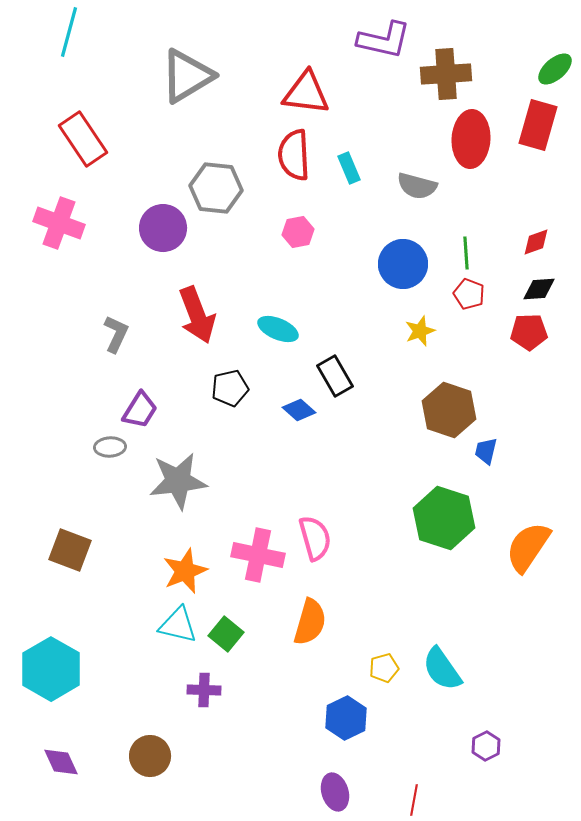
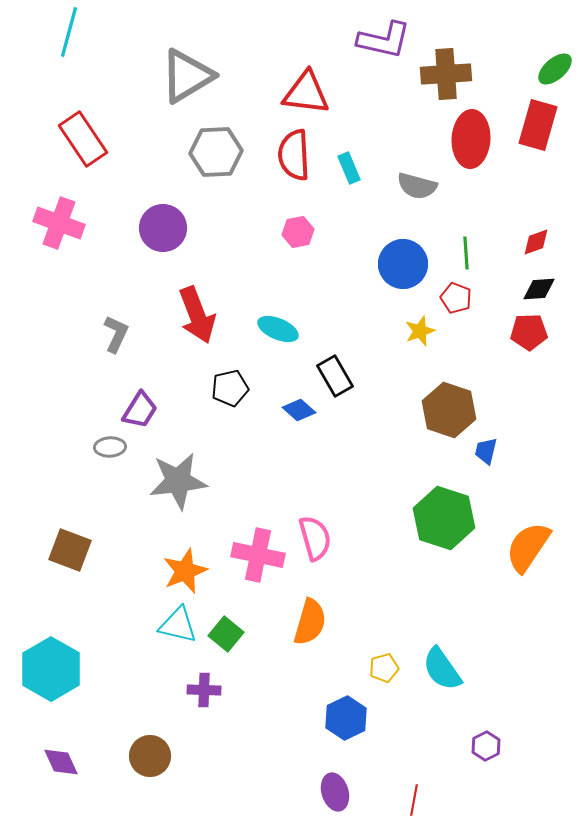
gray hexagon at (216, 188): moved 36 px up; rotated 9 degrees counterclockwise
red pentagon at (469, 294): moved 13 px left, 4 px down
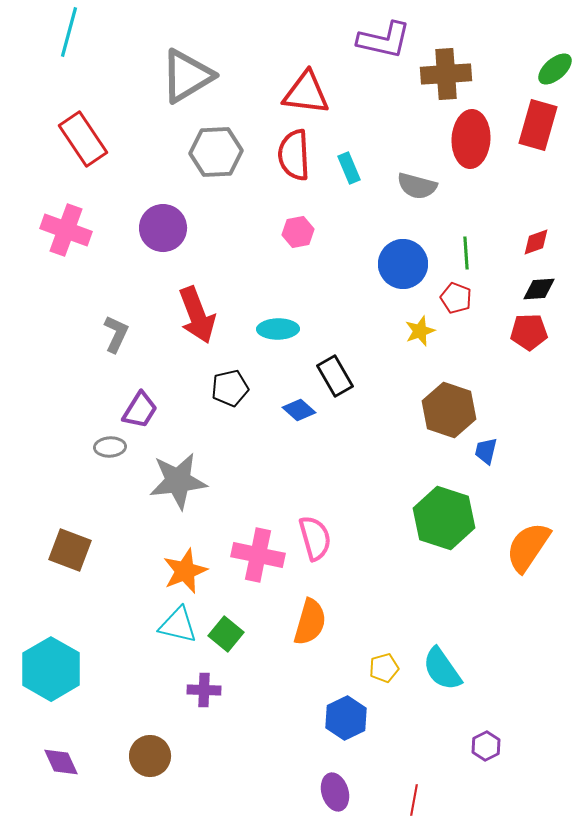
pink cross at (59, 223): moved 7 px right, 7 px down
cyan ellipse at (278, 329): rotated 24 degrees counterclockwise
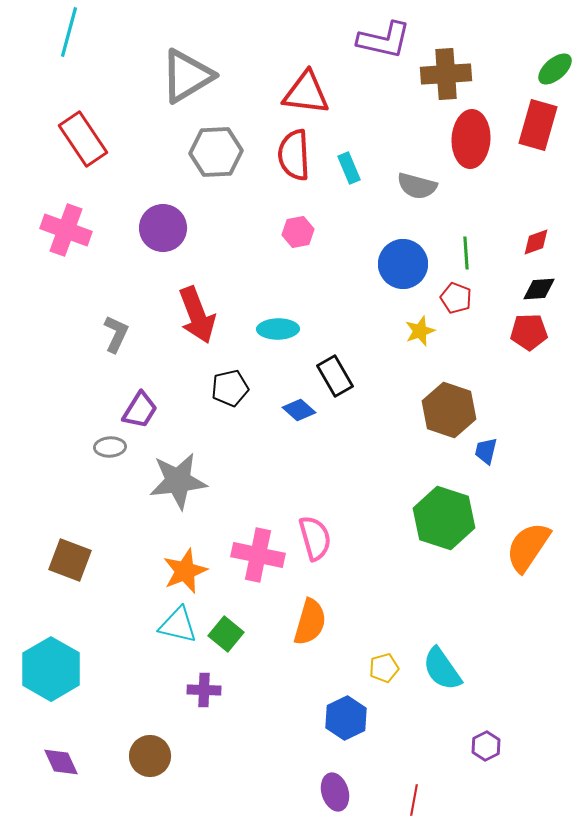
brown square at (70, 550): moved 10 px down
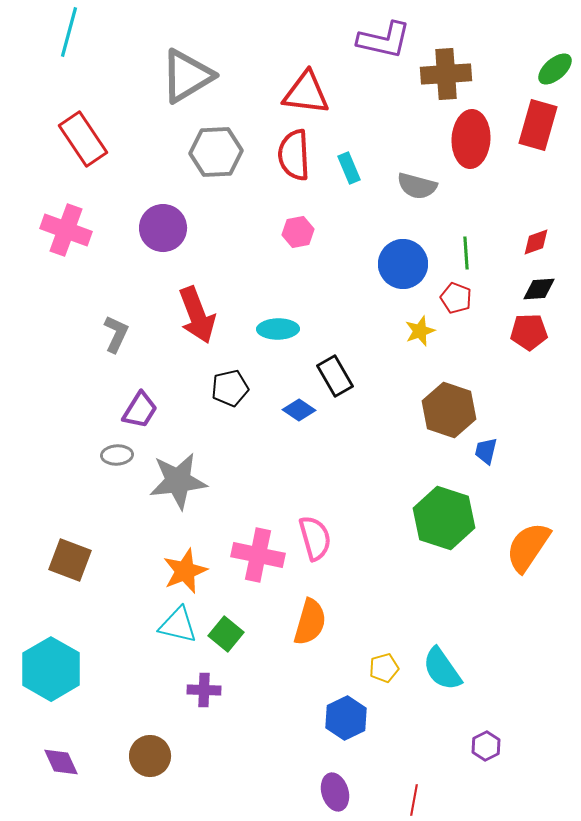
blue diamond at (299, 410): rotated 8 degrees counterclockwise
gray ellipse at (110, 447): moved 7 px right, 8 px down
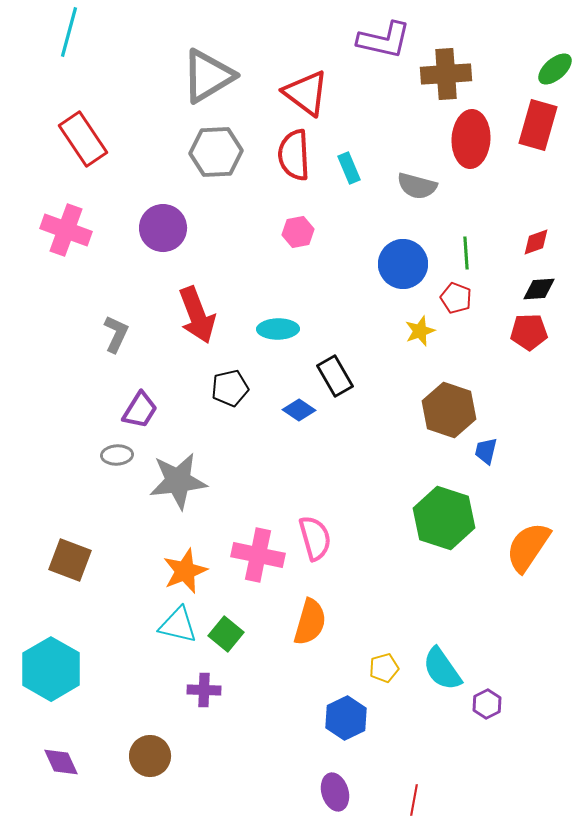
gray triangle at (187, 76): moved 21 px right
red triangle at (306, 93): rotated 30 degrees clockwise
purple hexagon at (486, 746): moved 1 px right, 42 px up
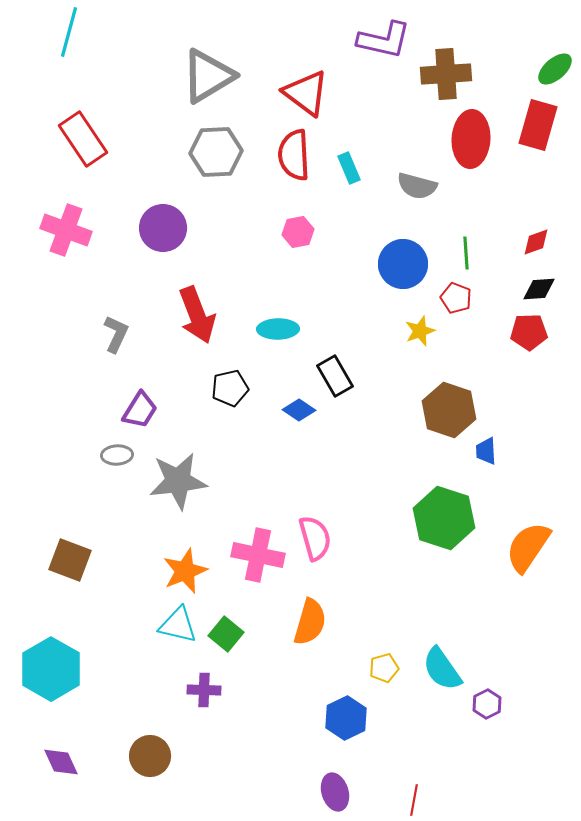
blue trapezoid at (486, 451): rotated 16 degrees counterclockwise
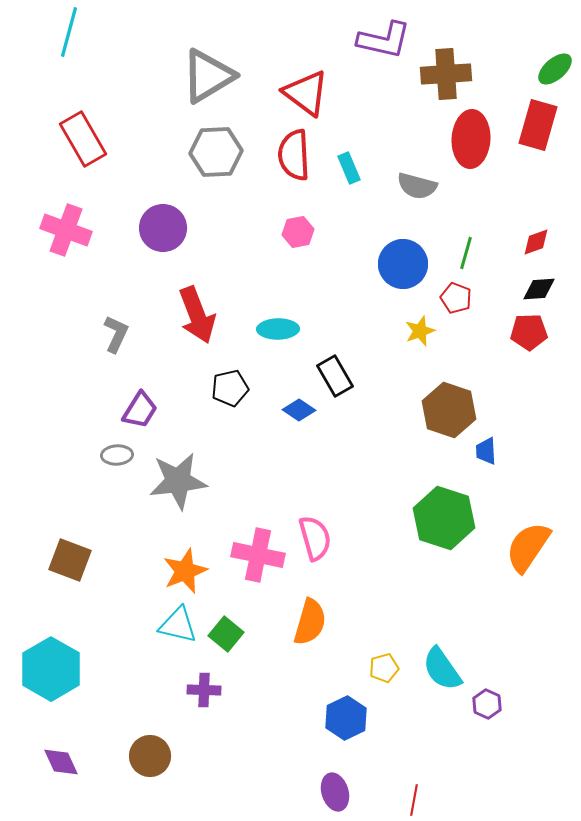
red rectangle at (83, 139): rotated 4 degrees clockwise
green line at (466, 253): rotated 20 degrees clockwise
purple hexagon at (487, 704): rotated 8 degrees counterclockwise
